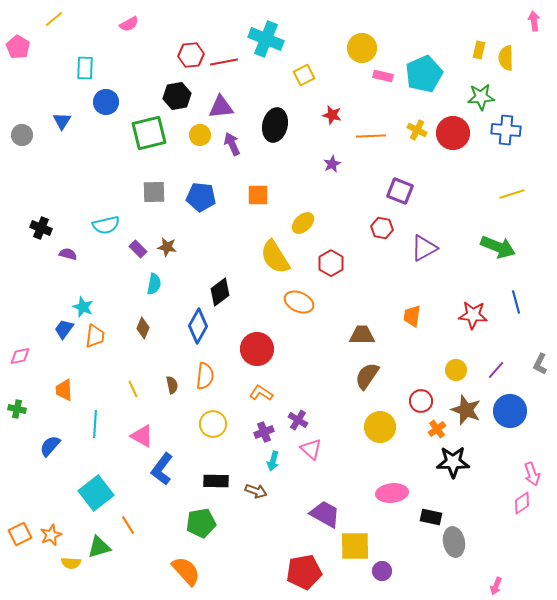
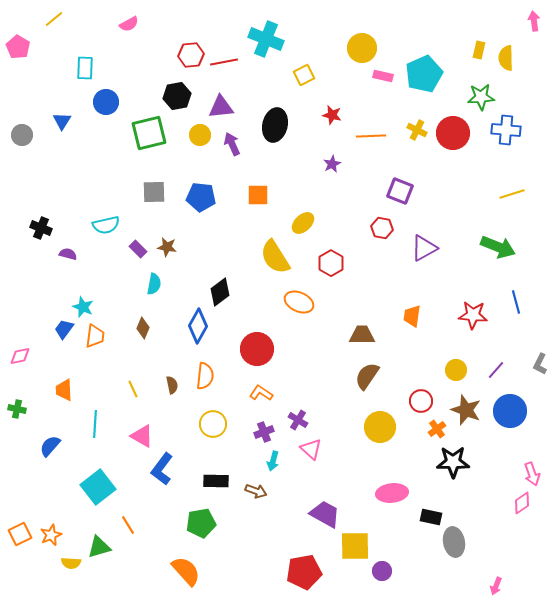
cyan square at (96, 493): moved 2 px right, 6 px up
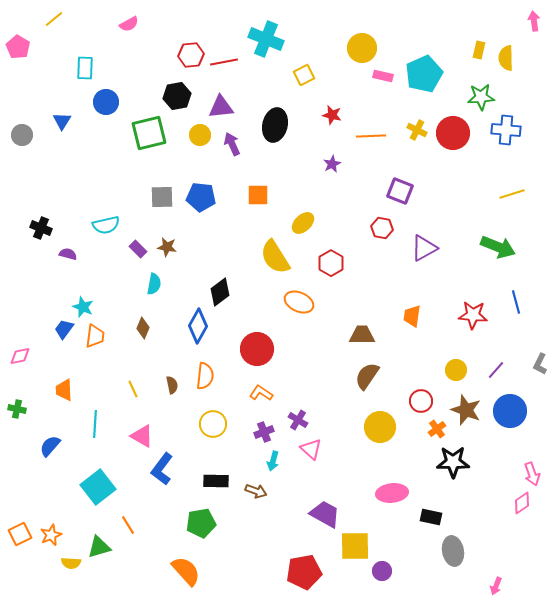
gray square at (154, 192): moved 8 px right, 5 px down
gray ellipse at (454, 542): moved 1 px left, 9 px down
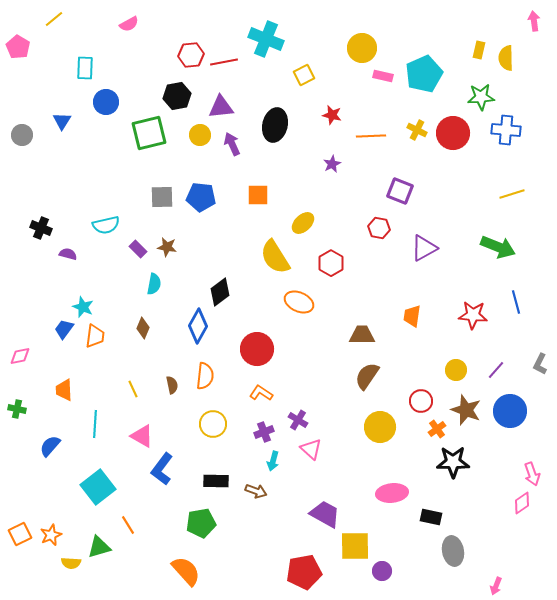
red hexagon at (382, 228): moved 3 px left
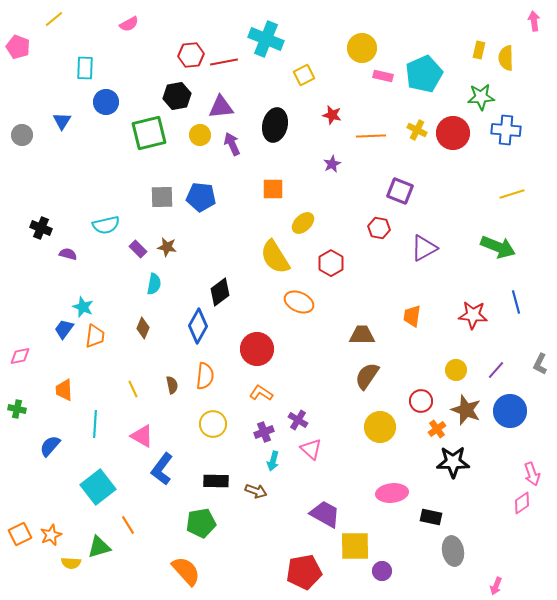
pink pentagon at (18, 47): rotated 10 degrees counterclockwise
orange square at (258, 195): moved 15 px right, 6 px up
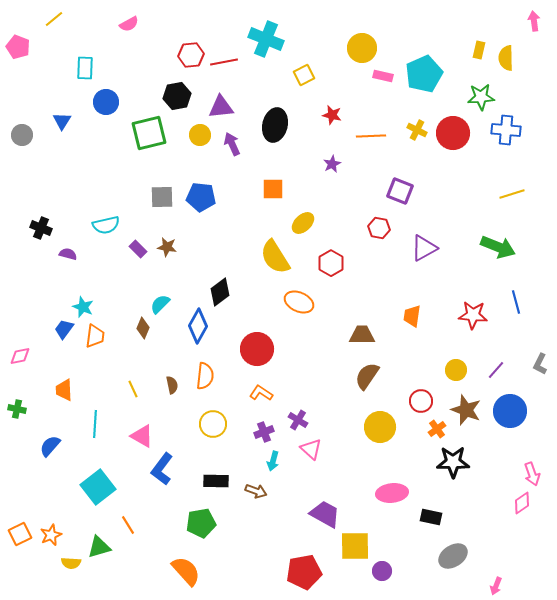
cyan semicircle at (154, 284): moved 6 px right, 20 px down; rotated 145 degrees counterclockwise
gray ellipse at (453, 551): moved 5 px down; rotated 68 degrees clockwise
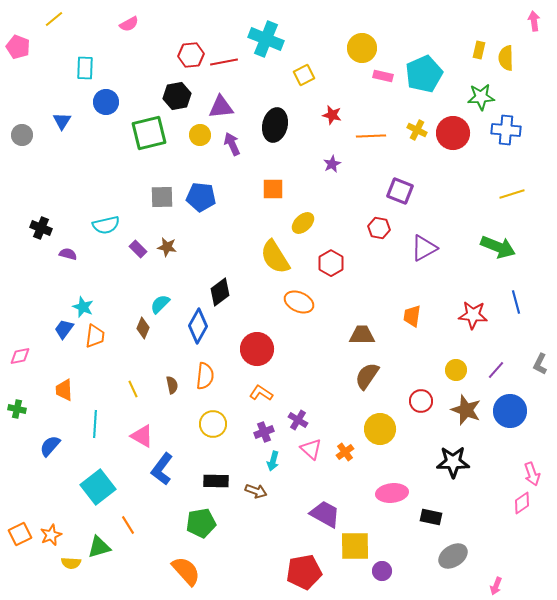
yellow circle at (380, 427): moved 2 px down
orange cross at (437, 429): moved 92 px left, 23 px down
